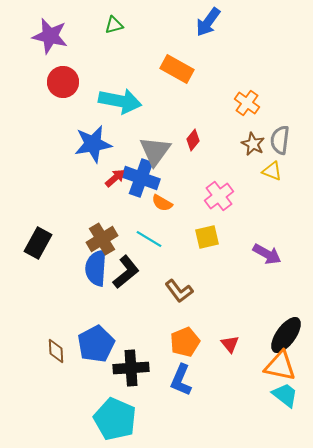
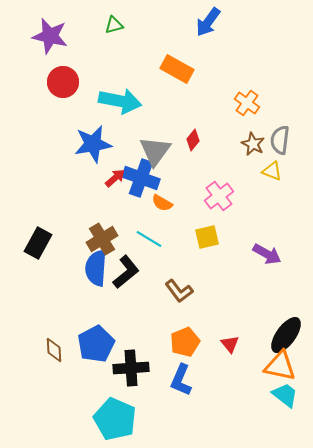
brown diamond: moved 2 px left, 1 px up
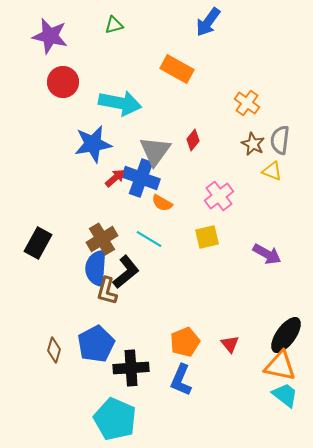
cyan arrow: moved 2 px down
brown L-shape: moved 72 px left; rotated 52 degrees clockwise
brown diamond: rotated 20 degrees clockwise
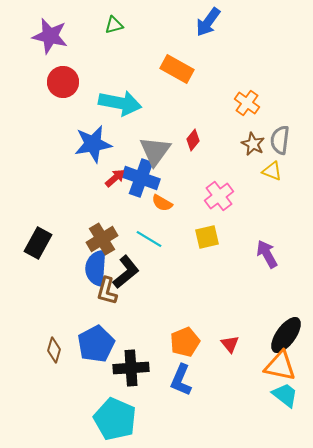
purple arrow: rotated 148 degrees counterclockwise
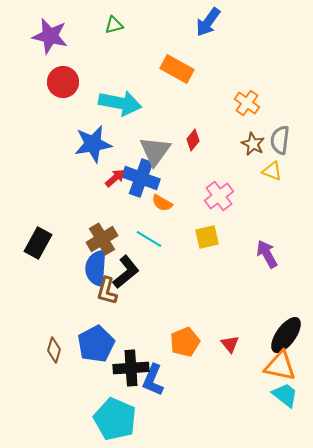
blue L-shape: moved 28 px left
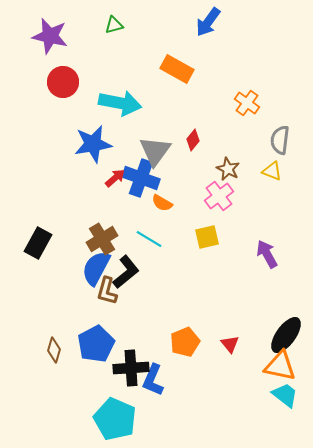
brown star: moved 25 px left, 25 px down
blue semicircle: rotated 24 degrees clockwise
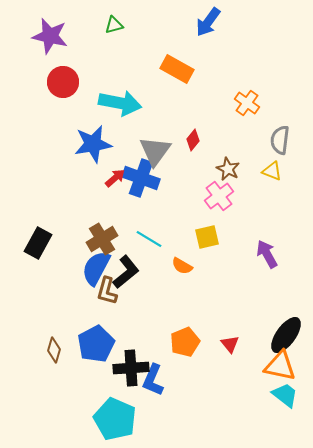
orange semicircle: moved 20 px right, 63 px down
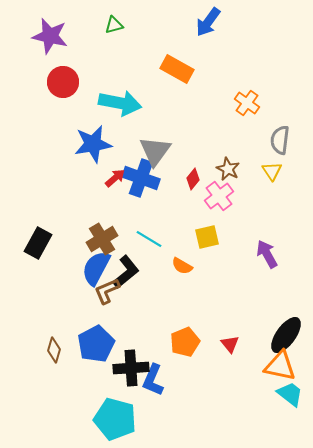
red diamond: moved 39 px down
yellow triangle: rotated 35 degrees clockwise
brown L-shape: rotated 52 degrees clockwise
cyan trapezoid: moved 5 px right, 1 px up
cyan pentagon: rotated 9 degrees counterclockwise
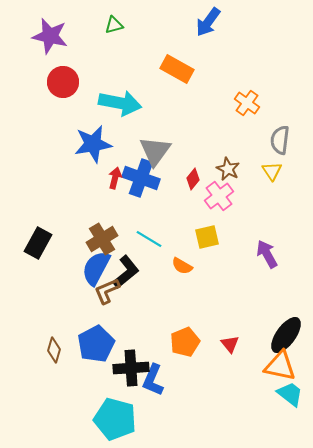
red arrow: rotated 35 degrees counterclockwise
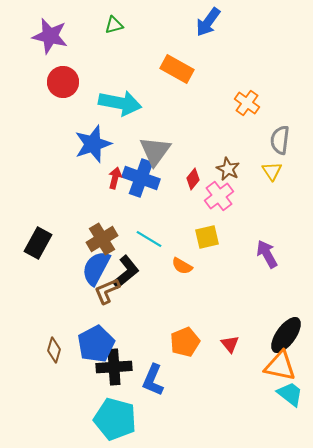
blue star: rotated 9 degrees counterclockwise
black cross: moved 17 px left, 1 px up
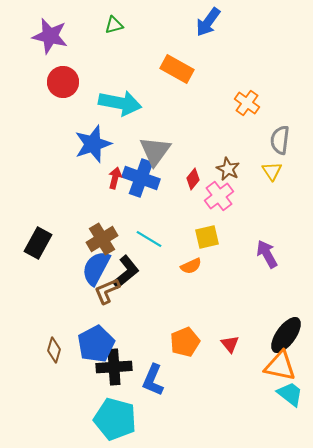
orange semicircle: moved 9 px right; rotated 55 degrees counterclockwise
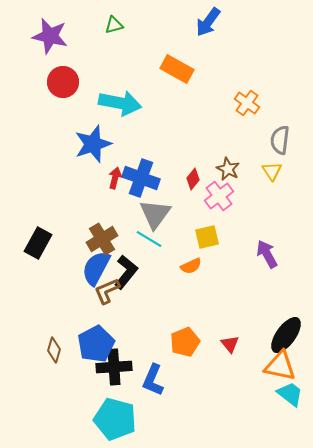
gray triangle: moved 63 px down
black L-shape: rotated 12 degrees counterclockwise
